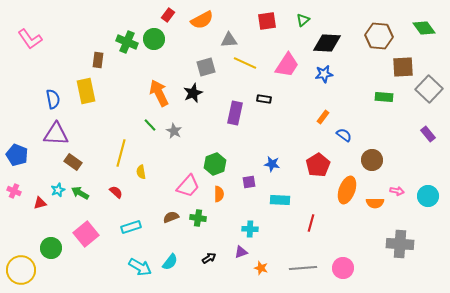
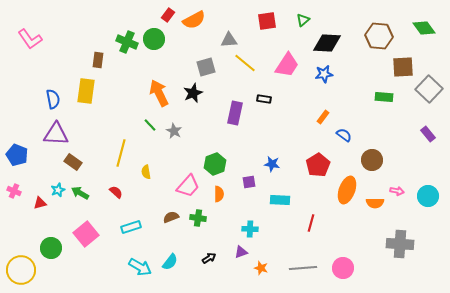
orange semicircle at (202, 20): moved 8 px left
yellow line at (245, 63): rotated 15 degrees clockwise
yellow rectangle at (86, 91): rotated 20 degrees clockwise
yellow semicircle at (141, 172): moved 5 px right
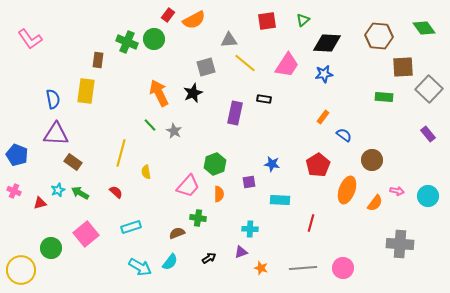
orange semicircle at (375, 203): rotated 54 degrees counterclockwise
brown semicircle at (171, 217): moved 6 px right, 16 px down
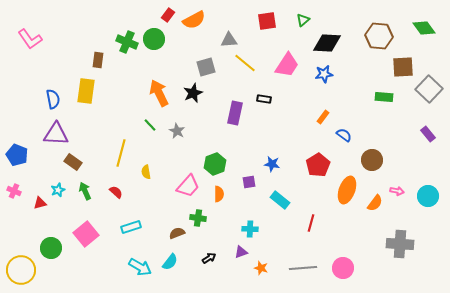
gray star at (174, 131): moved 3 px right
green arrow at (80, 193): moved 5 px right, 2 px up; rotated 36 degrees clockwise
cyan rectangle at (280, 200): rotated 36 degrees clockwise
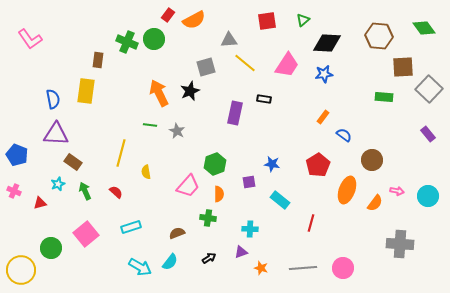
black star at (193, 93): moved 3 px left, 2 px up
green line at (150, 125): rotated 40 degrees counterclockwise
cyan star at (58, 190): moved 6 px up
green cross at (198, 218): moved 10 px right
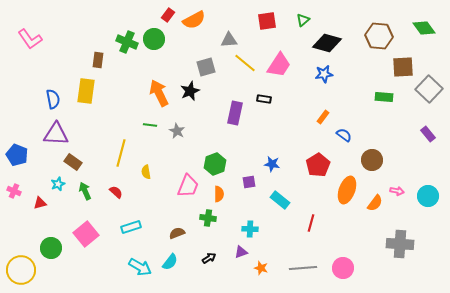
black diamond at (327, 43): rotated 12 degrees clockwise
pink trapezoid at (287, 65): moved 8 px left
pink trapezoid at (188, 186): rotated 20 degrees counterclockwise
